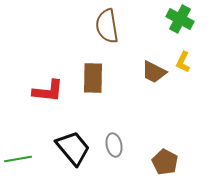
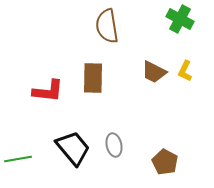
yellow L-shape: moved 2 px right, 9 px down
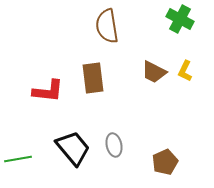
brown rectangle: rotated 8 degrees counterclockwise
brown pentagon: rotated 20 degrees clockwise
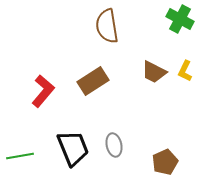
brown rectangle: moved 3 px down; rotated 64 degrees clockwise
red L-shape: moved 5 px left; rotated 56 degrees counterclockwise
black trapezoid: rotated 18 degrees clockwise
green line: moved 2 px right, 3 px up
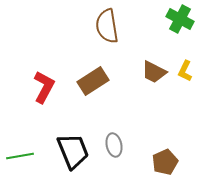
red L-shape: moved 1 px right, 4 px up; rotated 12 degrees counterclockwise
black trapezoid: moved 3 px down
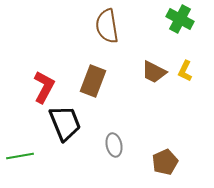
brown rectangle: rotated 36 degrees counterclockwise
black trapezoid: moved 8 px left, 28 px up
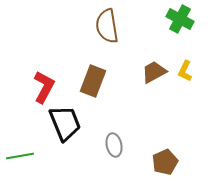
brown trapezoid: rotated 124 degrees clockwise
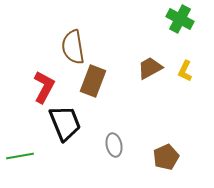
brown semicircle: moved 34 px left, 21 px down
brown trapezoid: moved 4 px left, 4 px up
brown pentagon: moved 1 px right, 5 px up
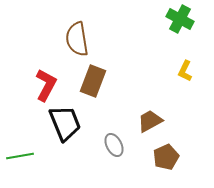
brown semicircle: moved 4 px right, 8 px up
brown trapezoid: moved 53 px down
red L-shape: moved 2 px right, 2 px up
gray ellipse: rotated 15 degrees counterclockwise
